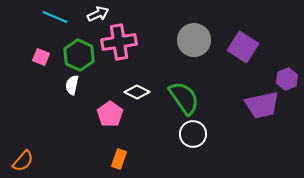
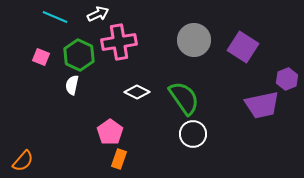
pink pentagon: moved 18 px down
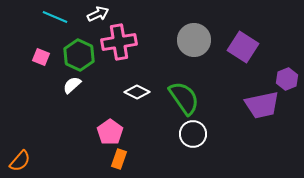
white semicircle: rotated 36 degrees clockwise
orange semicircle: moved 3 px left
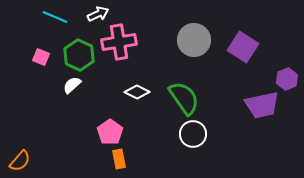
orange rectangle: rotated 30 degrees counterclockwise
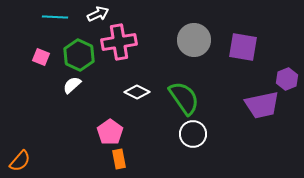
cyan line: rotated 20 degrees counterclockwise
purple square: rotated 24 degrees counterclockwise
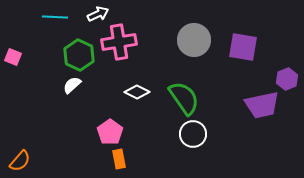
pink square: moved 28 px left
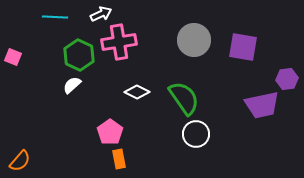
white arrow: moved 3 px right
purple hexagon: rotated 15 degrees clockwise
white circle: moved 3 px right
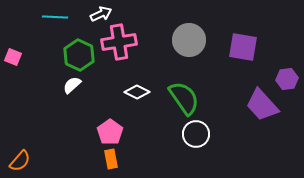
gray circle: moved 5 px left
purple trapezoid: rotated 60 degrees clockwise
orange rectangle: moved 8 px left
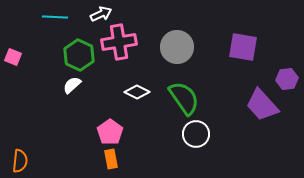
gray circle: moved 12 px left, 7 px down
orange semicircle: rotated 35 degrees counterclockwise
